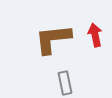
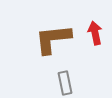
red arrow: moved 2 px up
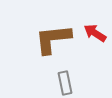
red arrow: rotated 45 degrees counterclockwise
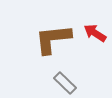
gray rectangle: rotated 35 degrees counterclockwise
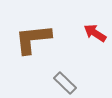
brown L-shape: moved 20 px left
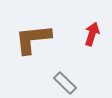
red arrow: moved 3 px left, 1 px down; rotated 75 degrees clockwise
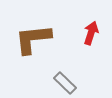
red arrow: moved 1 px left, 1 px up
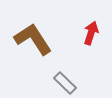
brown L-shape: rotated 63 degrees clockwise
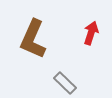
brown L-shape: rotated 123 degrees counterclockwise
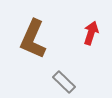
gray rectangle: moved 1 px left, 1 px up
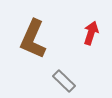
gray rectangle: moved 1 px up
